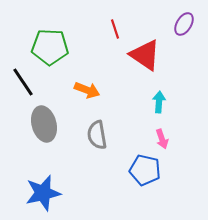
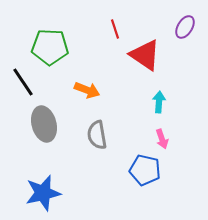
purple ellipse: moved 1 px right, 3 px down
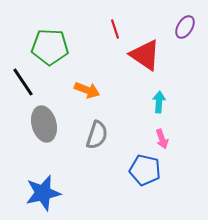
gray semicircle: rotated 152 degrees counterclockwise
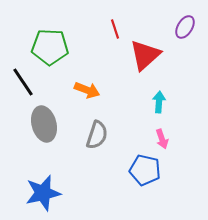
red triangle: rotated 44 degrees clockwise
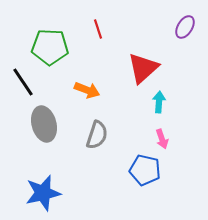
red line: moved 17 px left
red triangle: moved 2 px left, 13 px down
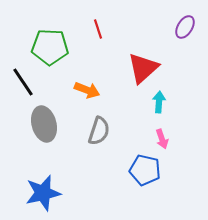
gray semicircle: moved 2 px right, 4 px up
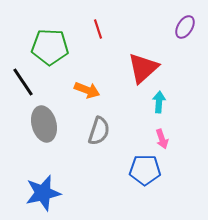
blue pentagon: rotated 12 degrees counterclockwise
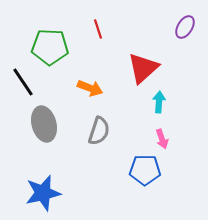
orange arrow: moved 3 px right, 2 px up
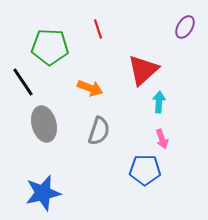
red triangle: moved 2 px down
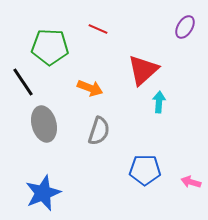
red line: rotated 48 degrees counterclockwise
pink arrow: moved 29 px right, 43 px down; rotated 126 degrees clockwise
blue star: rotated 9 degrees counterclockwise
